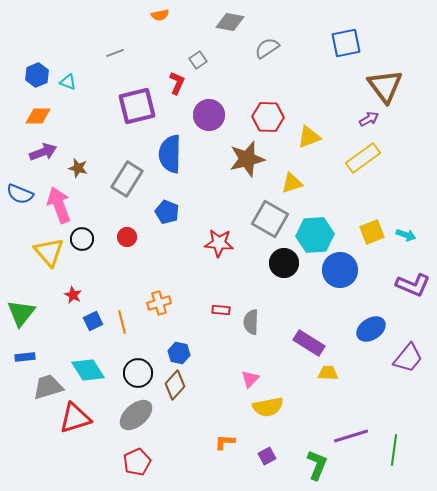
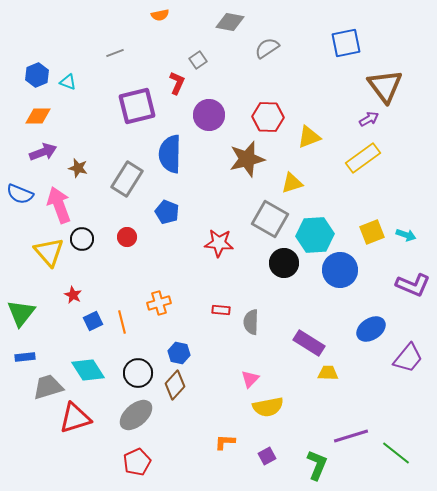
green line at (394, 450): moved 2 px right, 3 px down; rotated 60 degrees counterclockwise
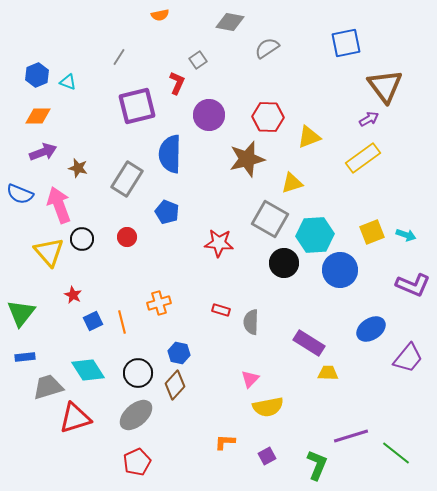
gray line at (115, 53): moved 4 px right, 4 px down; rotated 36 degrees counterclockwise
red rectangle at (221, 310): rotated 12 degrees clockwise
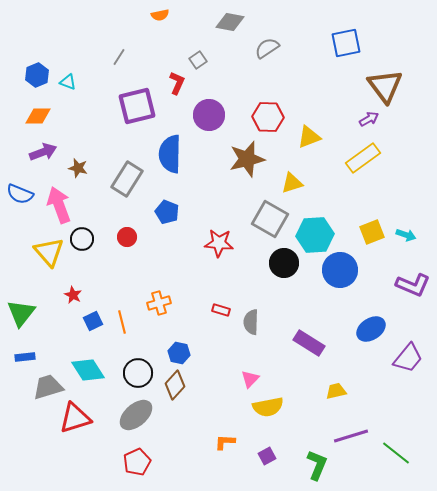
yellow trapezoid at (328, 373): moved 8 px right, 18 px down; rotated 15 degrees counterclockwise
